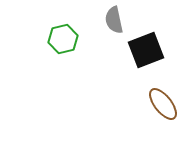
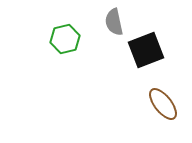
gray semicircle: moved 2 px down
green hexagon: moved 2 px right
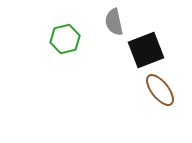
brown ellipse: moved 3 px left, 14 px up
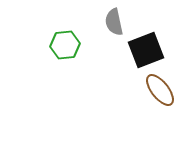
green hexagon: moved 6 px down; rotated 8 degrees clockwise
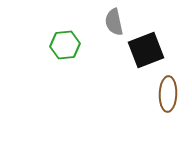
brown ellipse: moved 8 px right, 4 px down; rotated 40 degrees clockwise
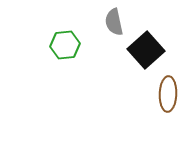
black square: rotated 21 degrees counterclockwise
